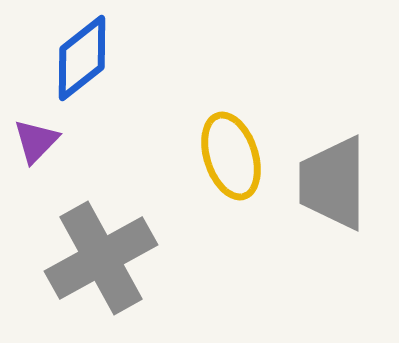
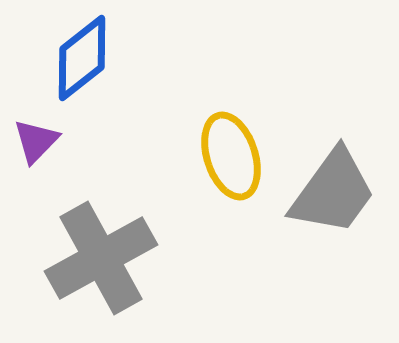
gray trapezoid: moved 9 px down; rotated 144 degrees counterclockwise
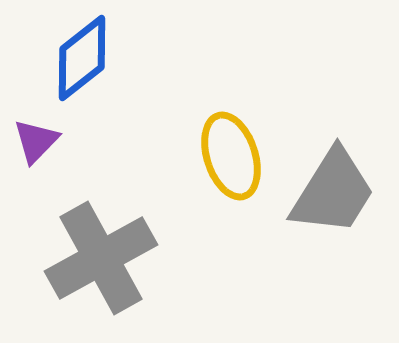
gray trapezoid: rotated 4 degrees counterclockwise
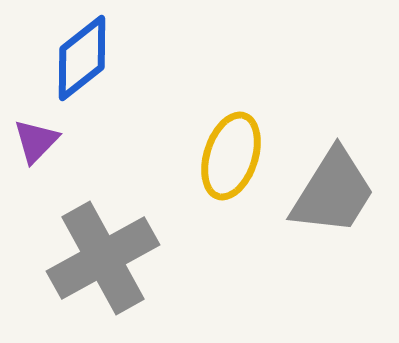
yellow ellipse: rotated 36 degrees clockwise
gray cross: moved 2 px right
